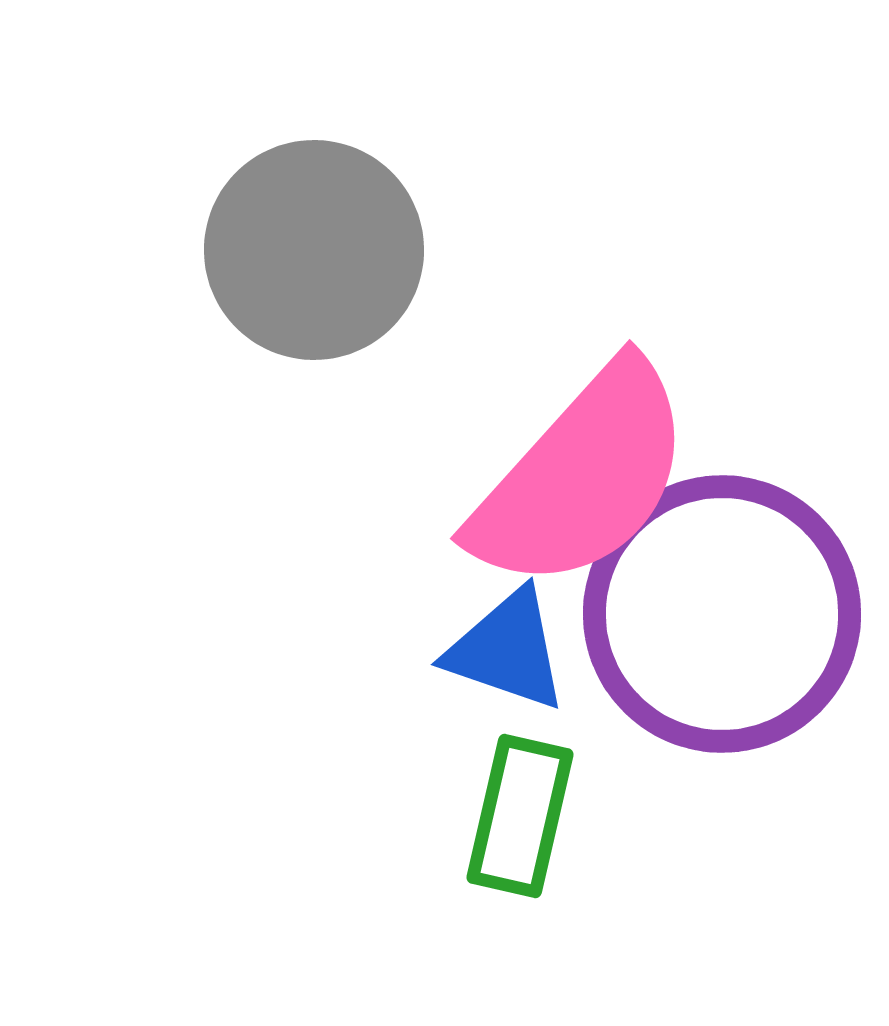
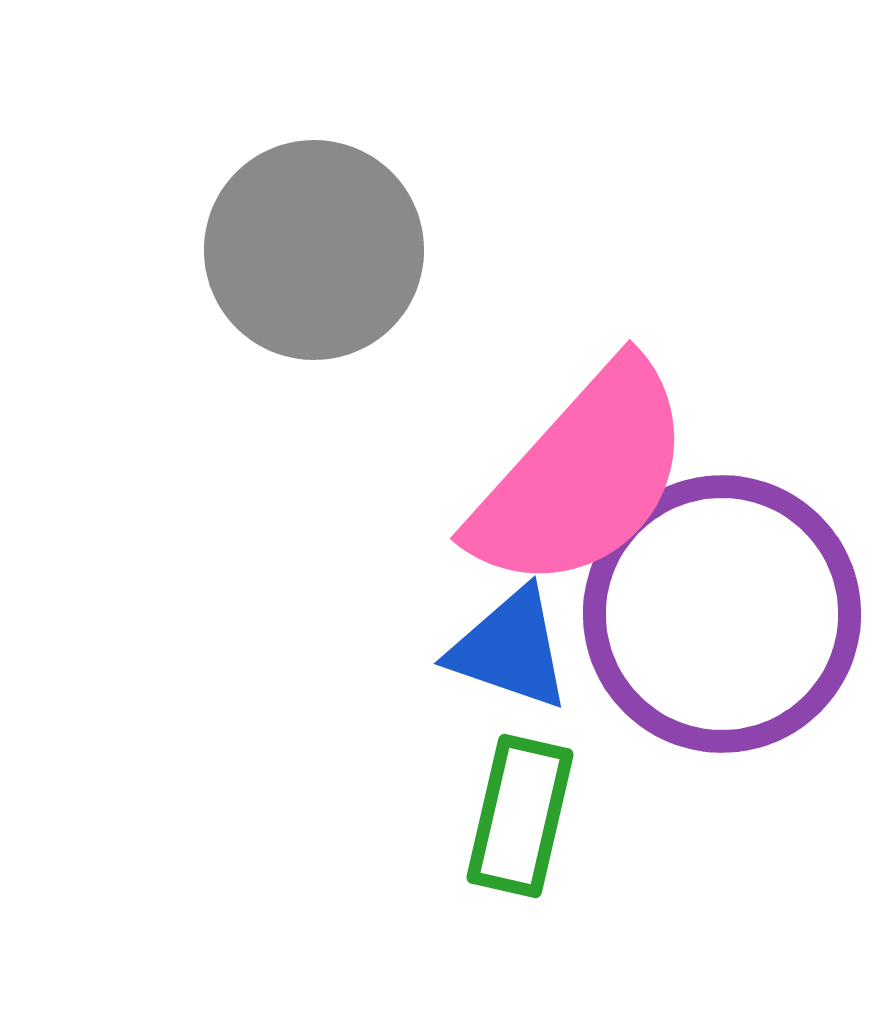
blue triangle: moved 3 px right, 1 px up
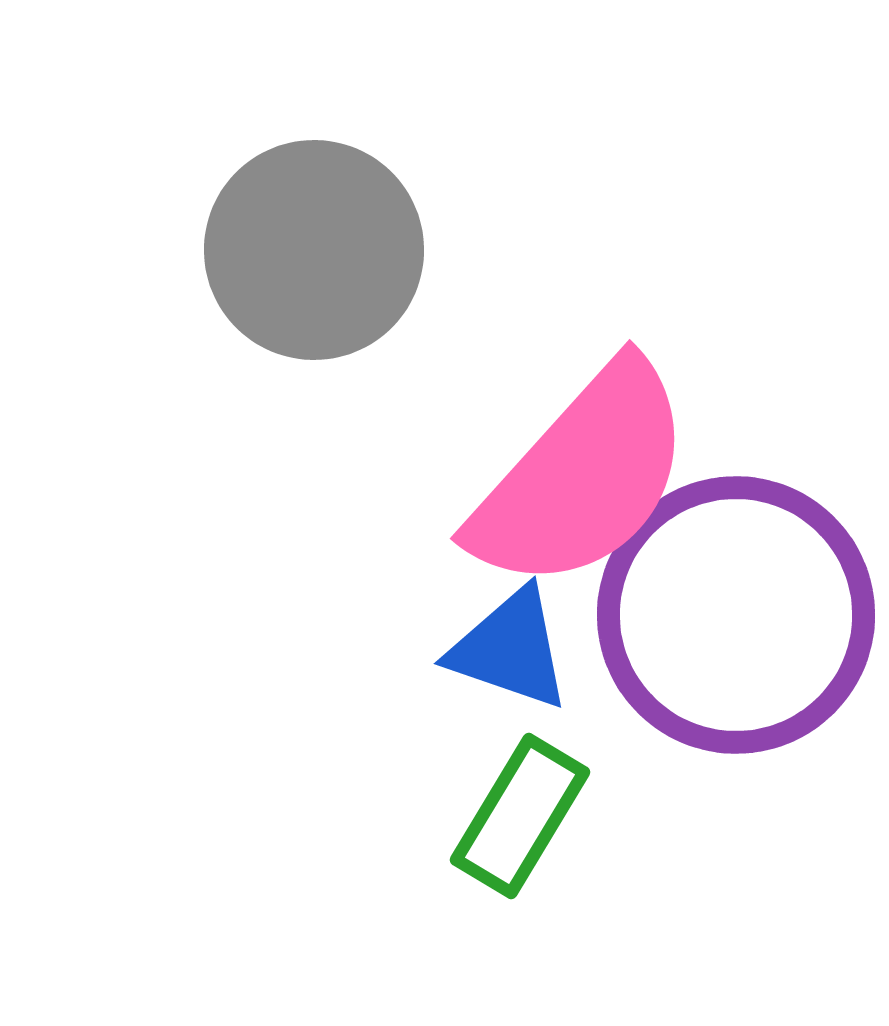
purple circle: moved 14 px right, 1 px down
green rectangle: rotated 18 degrees clockwise
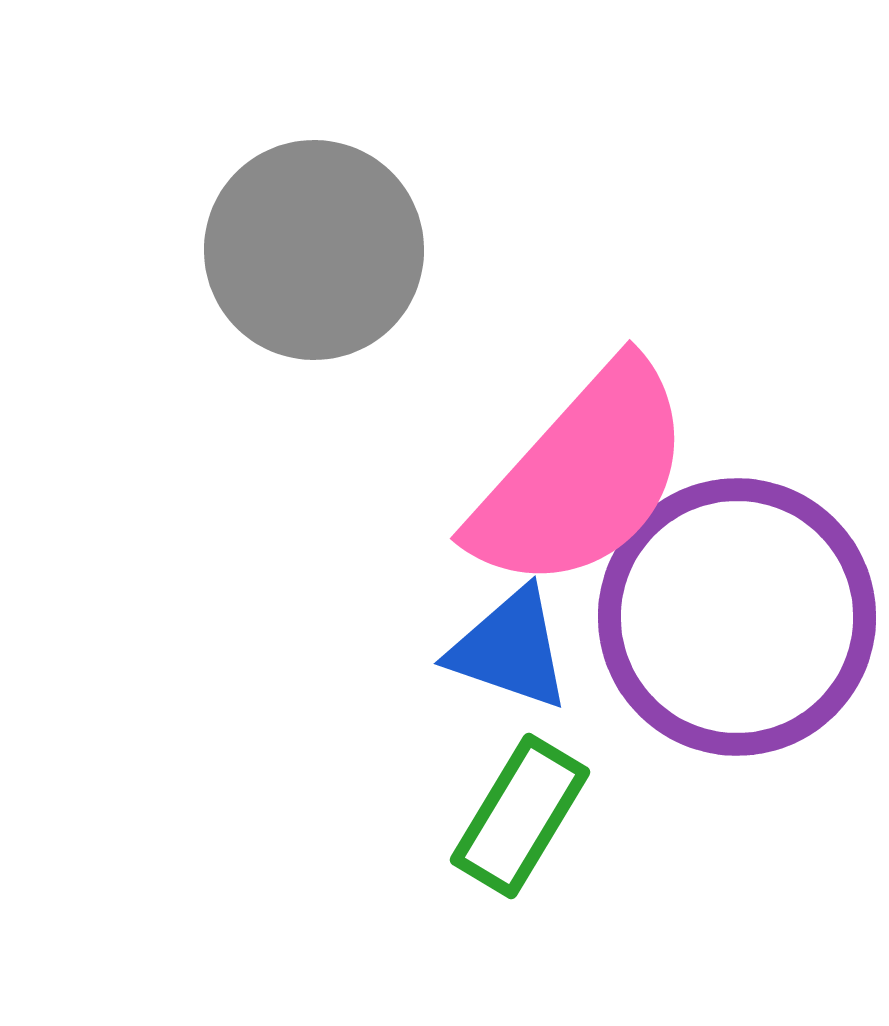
purple circle: moved 1 px right, 2 px down
